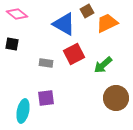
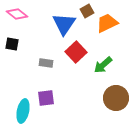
blue triangle: rotated 35 degrees clockwise
red square: moved 2 px right, 2 px up; rotated 15 degrees counterclockwise
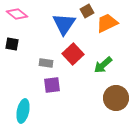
red square: moved 3 px left, 2 px down
purple square: moved 6 px right, 13 px up
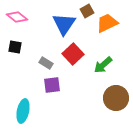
pink diamond: moved 3 px down
black square: moved 3 px right, 3 px down
gray rectangle: rotated 24 degrees clockwise
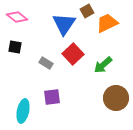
purple square: moved 12 px down
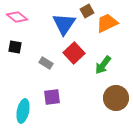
red square: moved 1 px right, 1 px up
green arrow: rotated 12 degrees counterclockwise
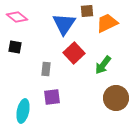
brown square: rotated 24 degrees clockwise
gray rectangle: moved 6 px down; rotated 64 degrees clockwise
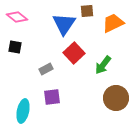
orange trapezoid: moved 6 px right
gray rectangle: rotated 56 degrees clockwise
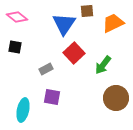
purple square: rotated 18 degrees clockwise
cyan ellipse: moved 1 px up
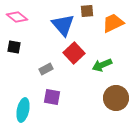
blue triangle: moved 1 px left, 1 px down; rotated 15 degrees counterclockwise
black square: moved 1 px left
green arrow: moved 1 px left; rotated 30 degrees clockwise
